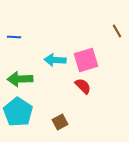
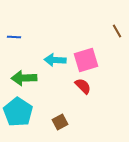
green arrow: moved 4 px right, 1 px up
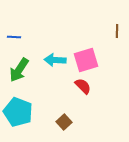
brown line: rotated 32 degrees clockwise
green arrow: moved 5 px left, 8 px up; rotated 55 degrees counterclockwise
cyan pentagon: rotated 12 degrees counterclockwise
brown square: moved 4 px right; rotated 14 degrees counterclockwise
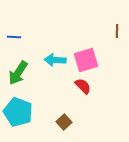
green arrow: moved 1 px left, 3 px down
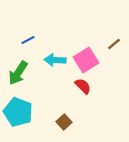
brown line: moved 3 px left, 13 px down; rotated 48 degrees clockwise
blue line: moved 14 px right, 3 px down; rotated 32 degrees counterclockwise
pink square: rotated 15 degrees counterclockwise
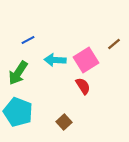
red semicircle: rotated 12 degrees clockwise
